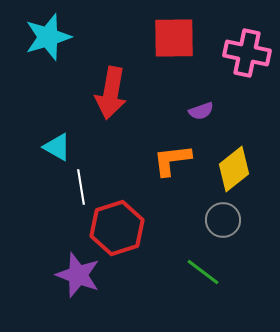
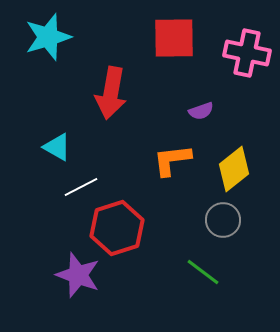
white line: rotated 72 degrees clockwise
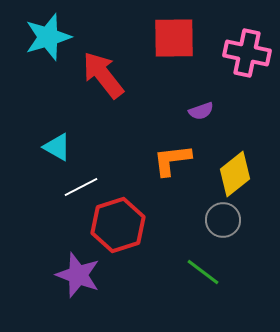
red arrow: moved 8 px left, 18 px up; rotated 132 degrees clockwise
yellow diamond: moved 1 px right, 5 px down
red hexagon: moved 1 px right, 3 px up
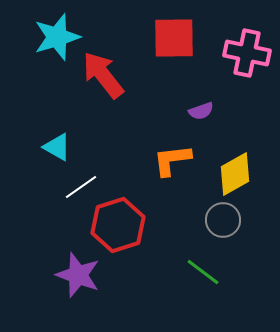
cyan star: moved 9 px right
yellow diamond: rotated 9 degrees clockwise
white line: rotated 8 degrees counterclockwise
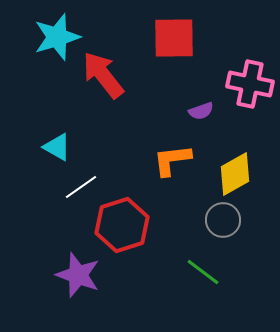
pink cross: moved 3 px right, 31 px down
red hexagon: moved 4 px right
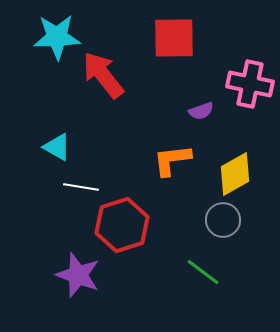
cyan star: rotated 15 degrees clockwise
white line: rotated 44 degrees clockwise
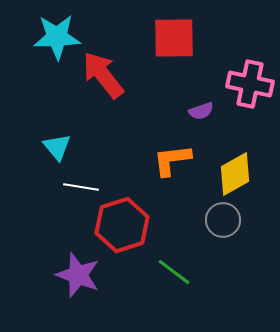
cyan triangle: rotated 20 degrees clockwise
green line: moved 29 px left
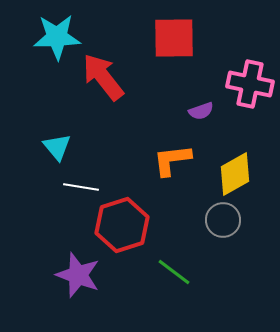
red arrow: moved 2 px down
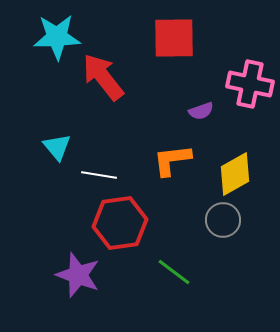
white line: moved 18 px right, 12 px up
red hexagon: moved 2 px left, 2 px up; rotated 10 degrees clockwise
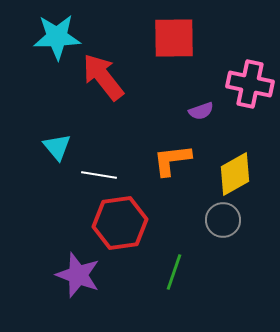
green line: rotated 72 degrees clockwise
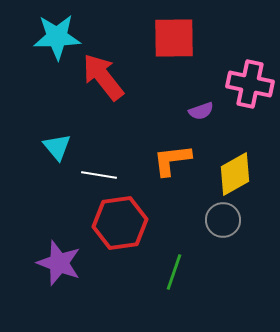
purple star: moved 19 px left, 12 px up
